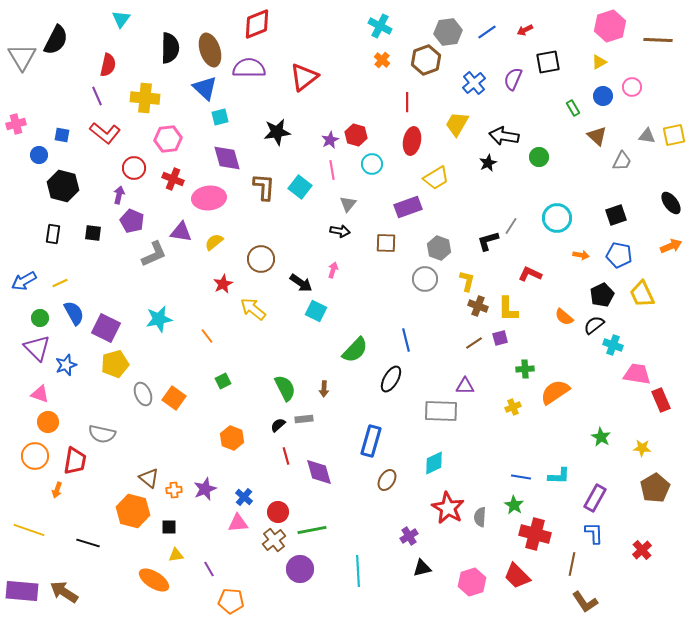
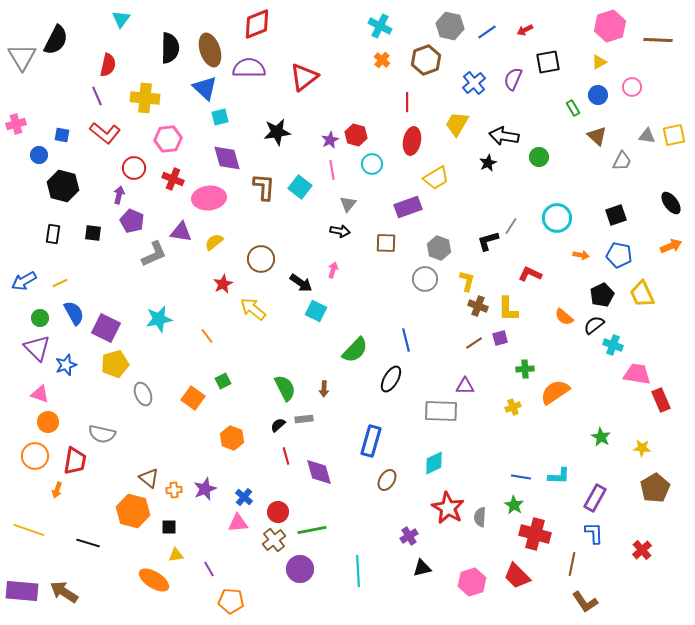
gray hexagon at (448, 32): moved 2 px right, 6 px up; rotated 20 degrees clockwise
blue circle at (603, 96): moved 5 px left, 1 px up
orange square at (174, 398): moved 19 px right
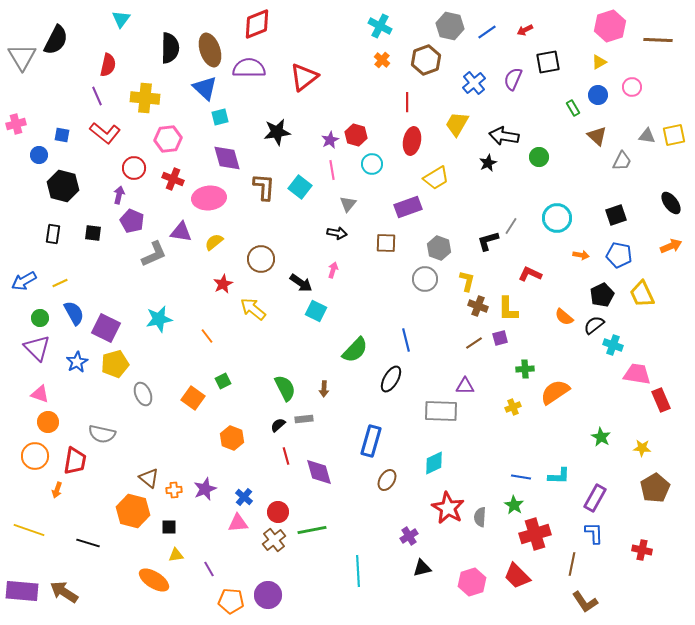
black arrow at (340, 231): moved 3 px left, 2 px down
blue star at (66, 365): moved 11 px right, 3 px up; rotated 10 degrees counterclockwise
red cross at (535, 534): rotated 32 degrees counterclockwise
red cross at (642, 550): rotated 36 degrees counterclockwise
purple circle at (300, 569): moved 32 px left, 26 px down
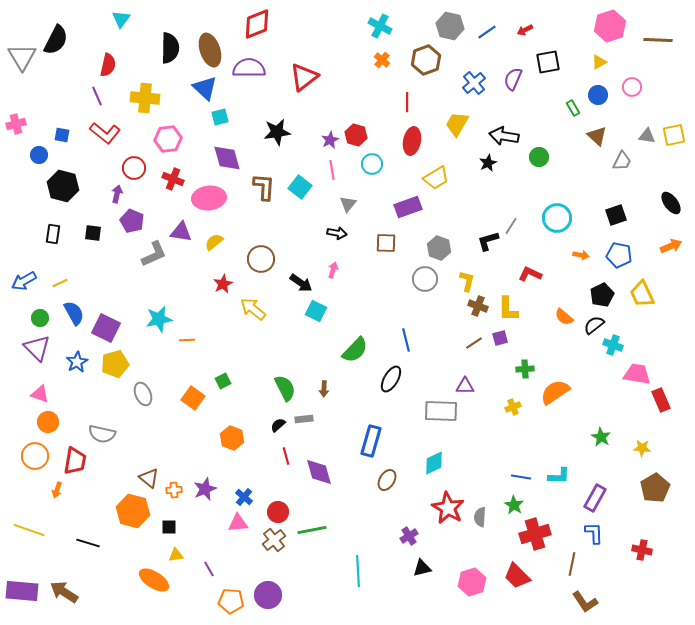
purple arrow at (119, 195): moved 2 px left, 1 px up
orange line at (207, 336): moved 20 px left, 4 px down; rotated 56 degrees counterclockwise
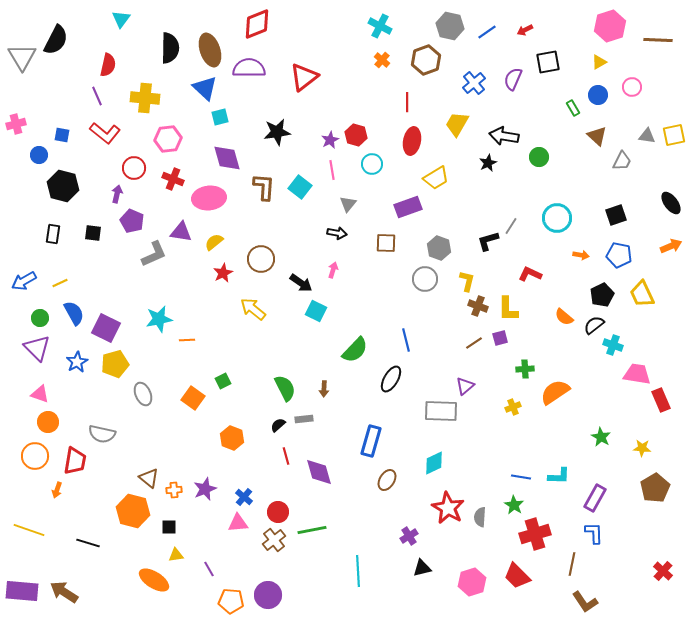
red star at (223, 284): moved 11 px up
purple triangle at (465, 386): rotated 42 degrees counterclockwise
red cross at (642, 550): moved 21 px right, 21 px down; rotated 30 degrees clockwise
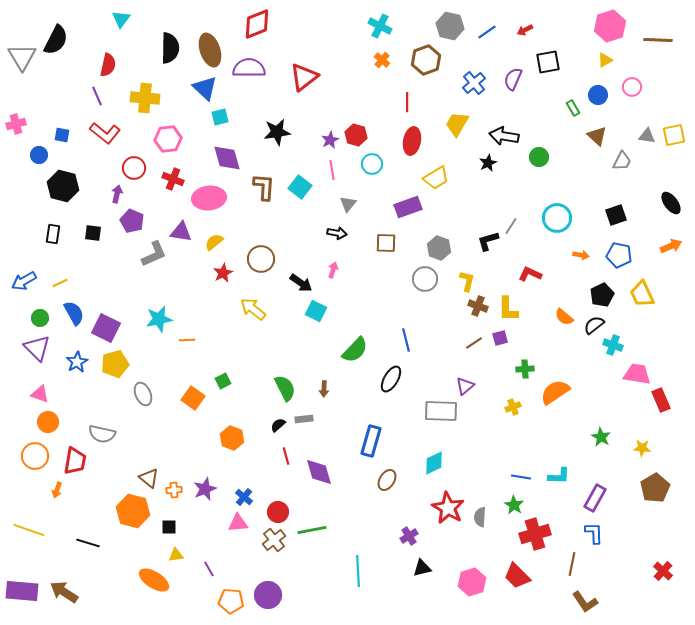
yellow triangle at (599, 62): moved 6 px right, 2 px up
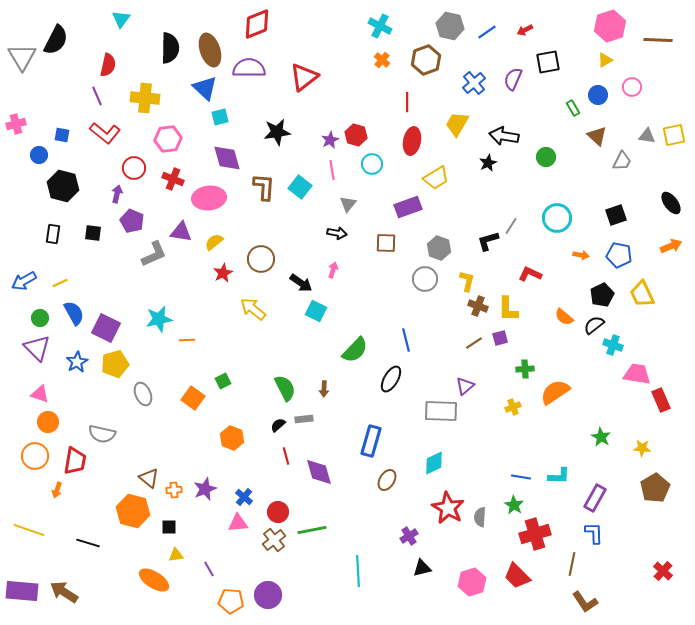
green circle at (539, 157): moved 7 px right
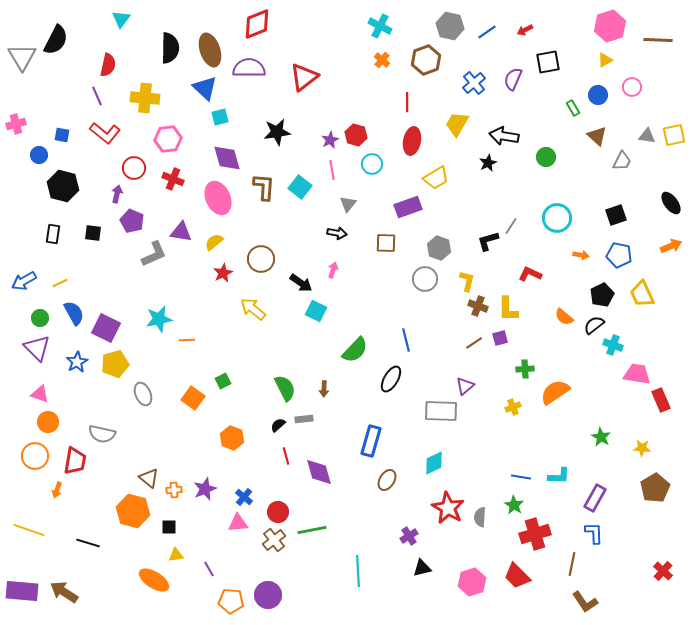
pink ellipse at (209, 198): moved 9 px right; rotated 72 degrees clockwise
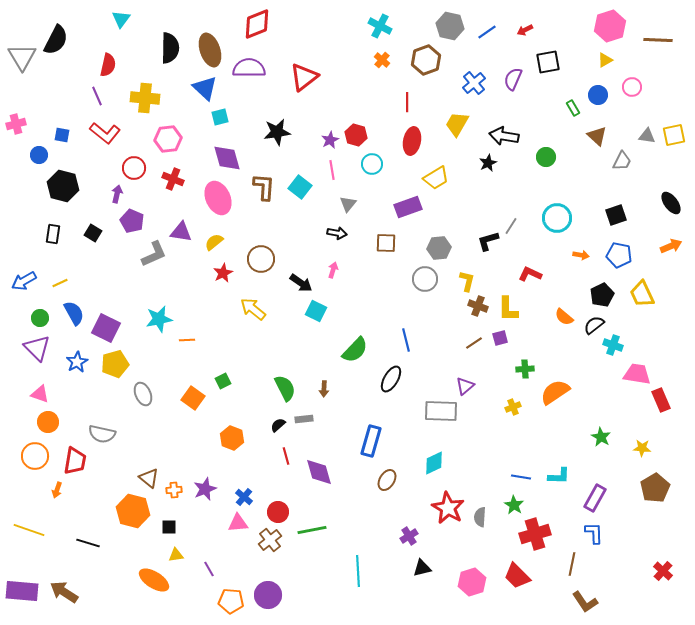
black square at (93, 233): rotated 24 degrees clockwise
gray hexagon at (439, 248): rotated 25 degrees counterclockwise
brown cross at (274, 540): moved 4 px left
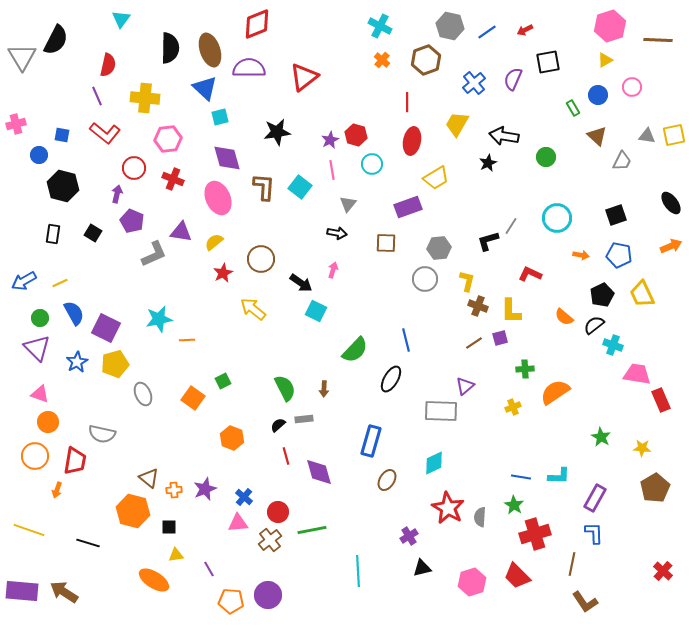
yellow L-shape at (508, 309): moved 3 px right, 2 px down
